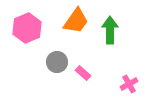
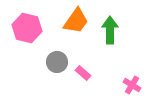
pink hexagon: rotated 24 degrees counterclockwise
pink cross: moved 3 px right, 1 px down; rotated 30 degrees counterclockwise
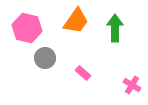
green arrow: moved 5 px right, 2 px up
gray circle: moved 12 px left, 4 px up
